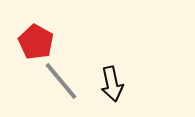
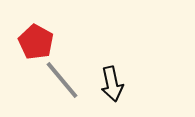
gray line: moved 1 px right, 1 px up
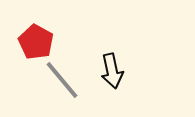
black arrow: moved 13 px up
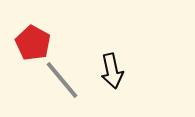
red pentagon: moved 3 px left, 1 px down
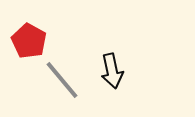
red pentagon: moved 4 px left, 2 px up
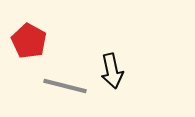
gray line: moved 3 px right, 6 px down; rotated 36 degrees counterclockwise
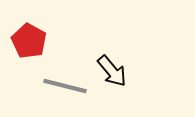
black arrow: rotated 28 degrees counterclockwise
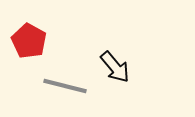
black arrow: moved 3 px right, 4 px up
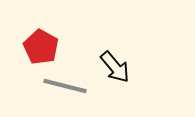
red pentagon: moved 12 px right, 6 px down
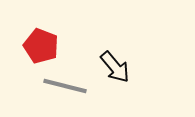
red pentagon: moved 1 px up; rotated 8 degrees counterclockwise
